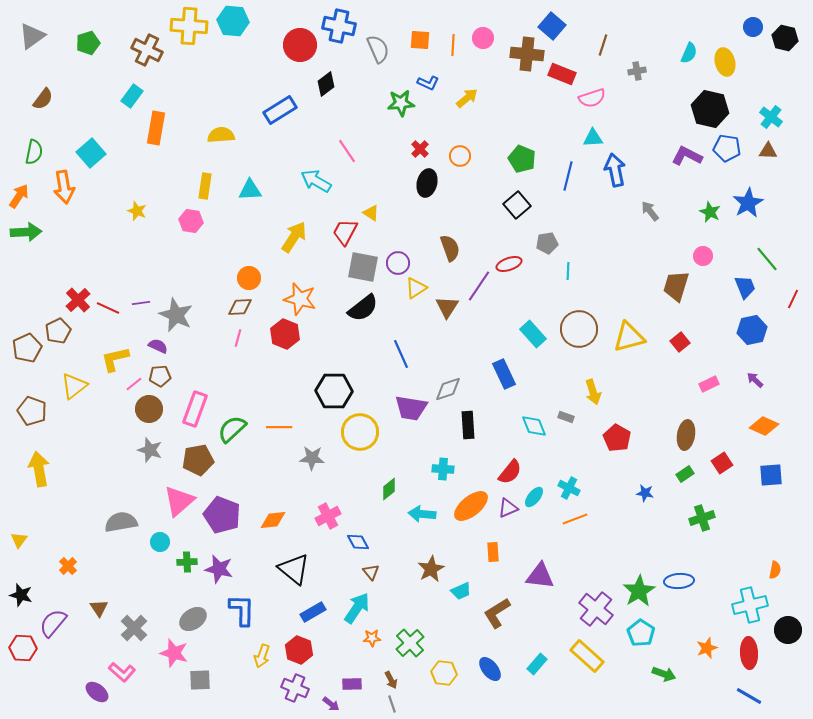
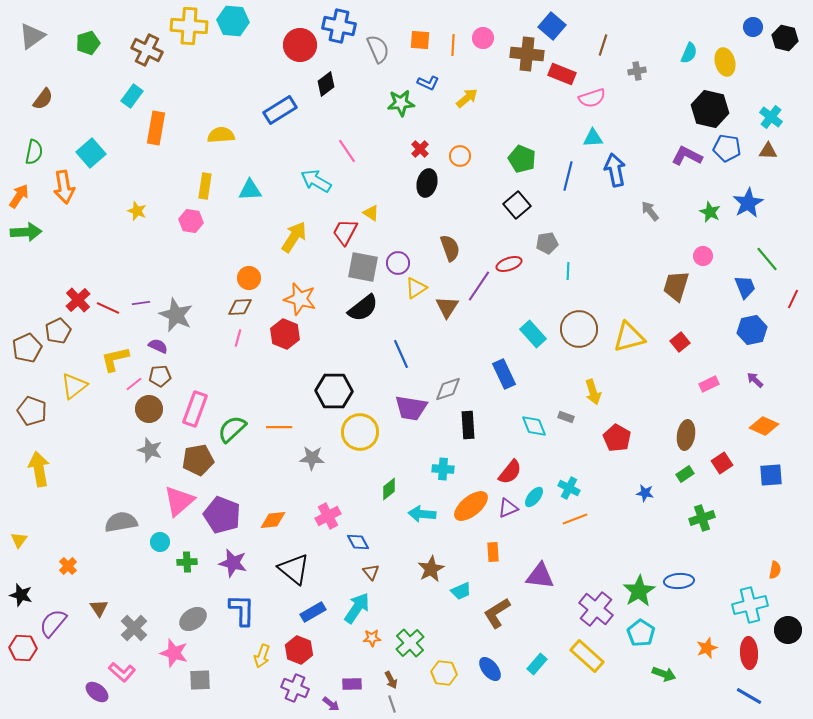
purple star at (219, 569): moved 14 px right, 6 px up
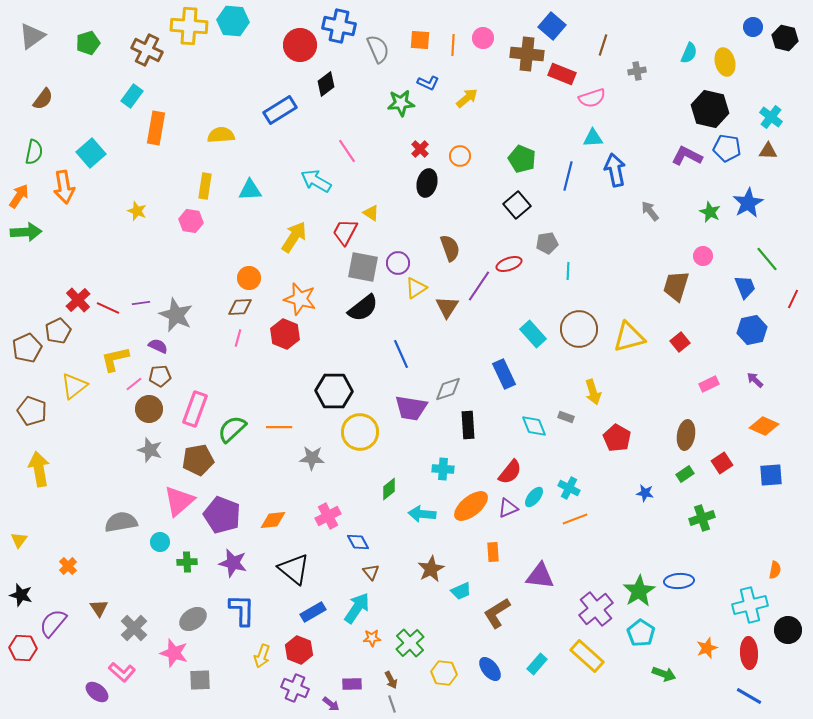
purple cross at (596, 609): rotated 12 degrees clockwise
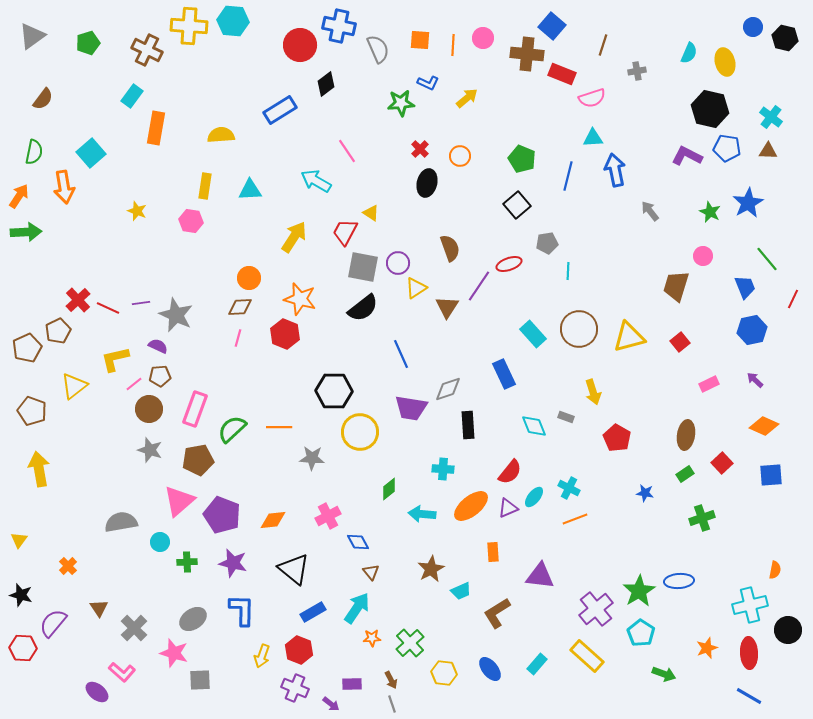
red square at (722, 463): rotated 10 degrees counterclockwise
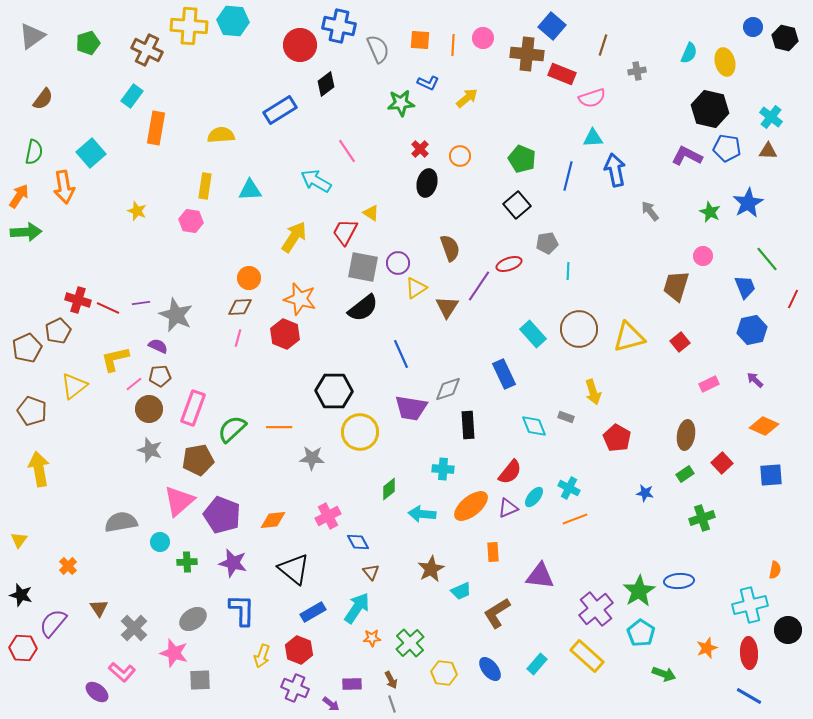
red cross at (78, 300): rotated 30 degrees counterclockwise
pink rectangle at (195, 409): moved 2 px left, 1 px up
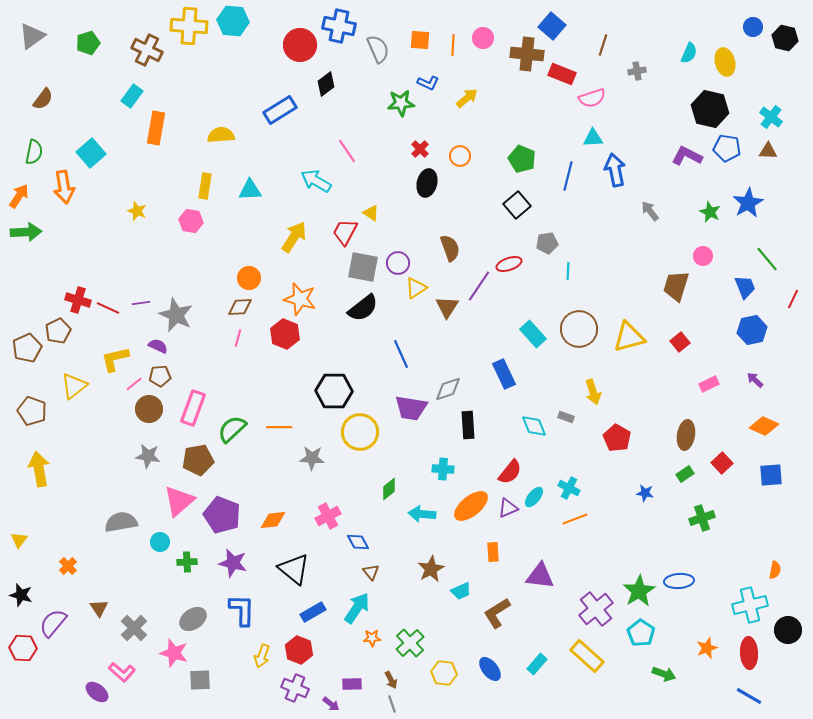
gray star at (150, 450): moved 2 px left, 6 px down; rotated 10 degrees counterclockwise
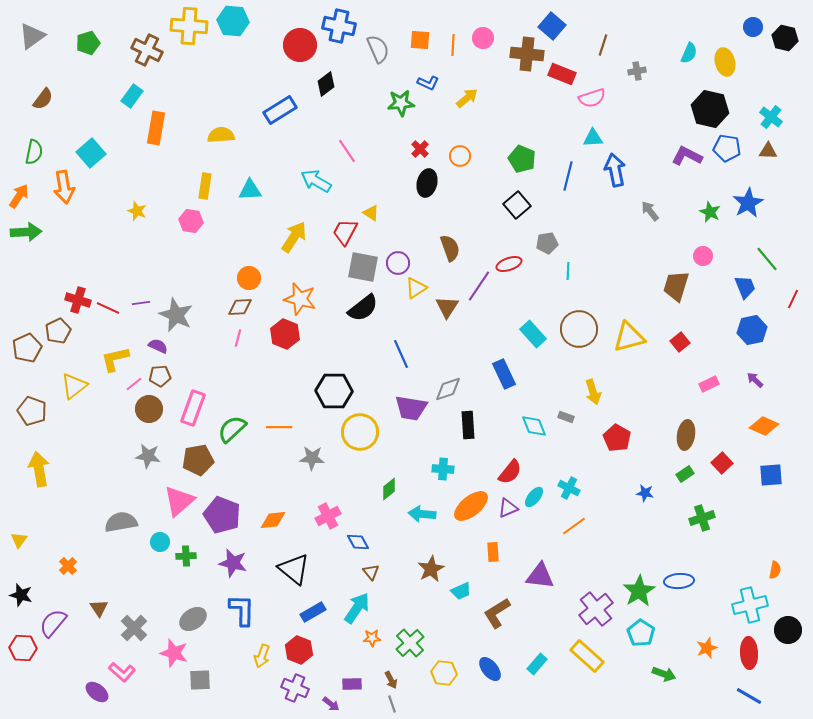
orange line at (575, 519): moved 1 px left, 7 px down; rotated 15 degrees counterclockwise
green cross at (187, 562): moved 1 px left, 6 px up
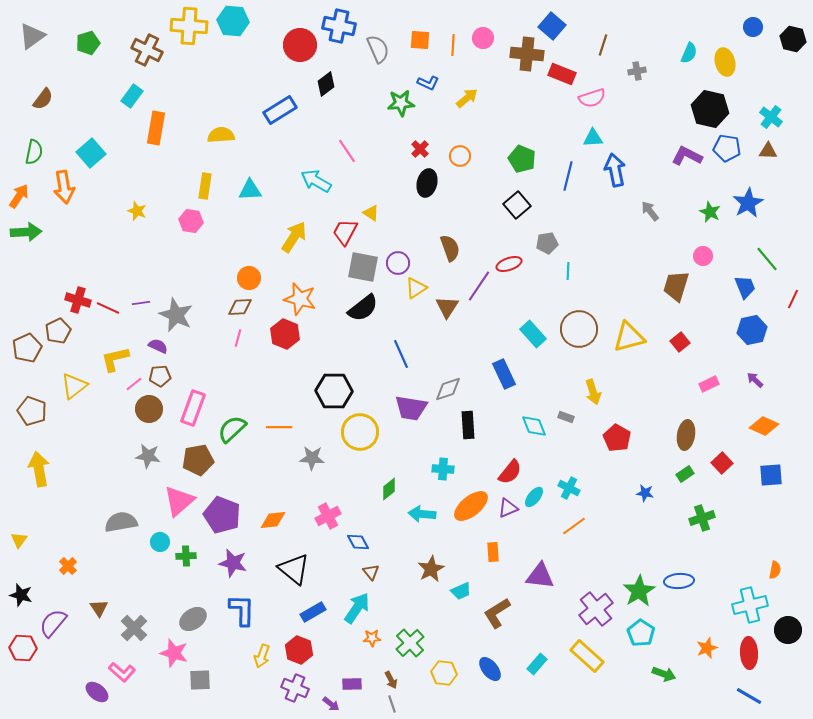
black hexagon at (785, 38): moved 8 px right, 1 px down
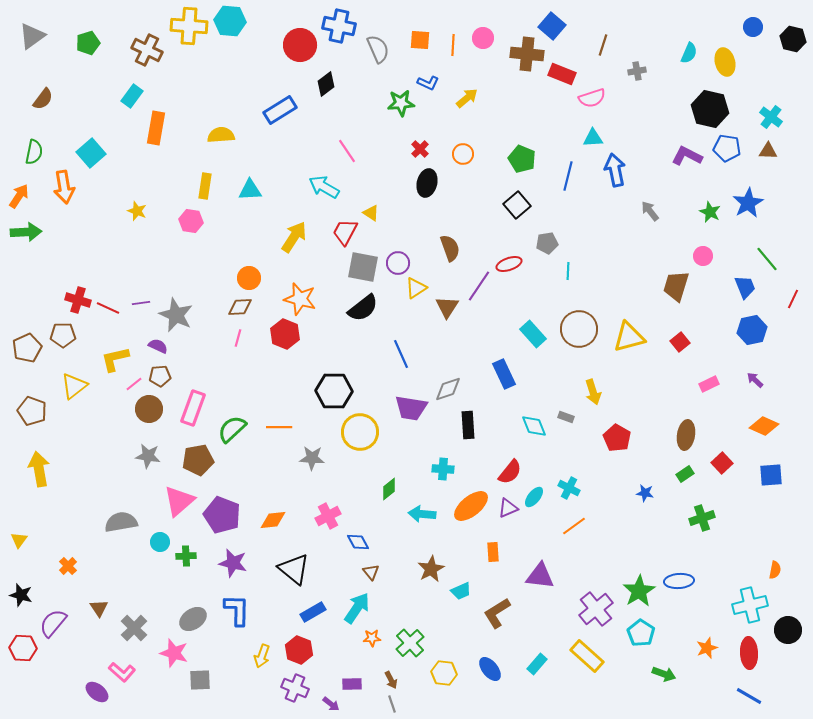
cyan hexagon at (233, 21): moved 3 px left
orange circle at (460, 156): moved 3 px right, 2 px up
cyan arrow at (316, 181): moved 8 px right, 6 px down
brown pentagon at (58, 331): moved 5 px right, 4 px down; rotated 25 degrees clockwise
blue L-shape at (242, 610): moved 5 px left
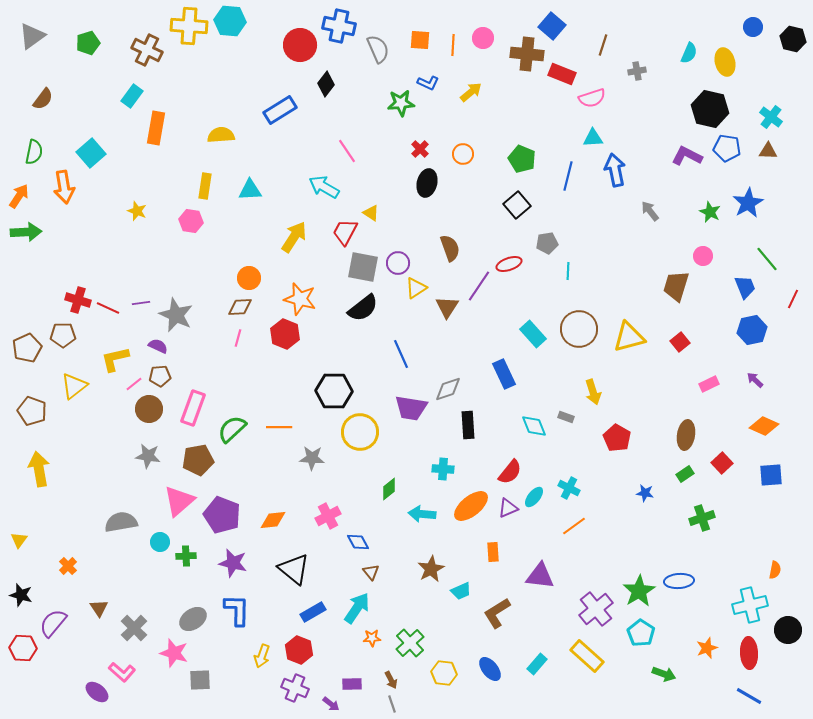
black diamond at (326, 84): rotated 15 degrees counterclockwise
yellow arrow at (467, 98): moved 4 px right, 6 px up
